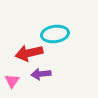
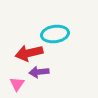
purple arrow: moved 2 px left, 2 px up
pink triangle: moved 5 px right, 3 px down
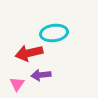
cyan ellipse: moved 1 px left, 1 px up
purple arrow: moved 2 px right, 3 px down
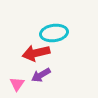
red arrow: moved 7 px right
purple arrow: rotated 24 degrees counterclockwise
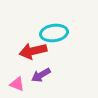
red arrow: moved 3 px left, 2 px up
pink triangle: rotated 42 degrees counterclockwise
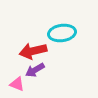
cyan ellipse: moved 8 px right
purple arrow: moved 6 px left, 5 px up
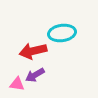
purple arrow: moved 5 px down
pink triangle: rotated 14 degrees counterclockwise
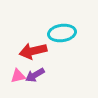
pink triangle: moved 1 px right, 8 px up; rotated 21 degrees counterclockwise
